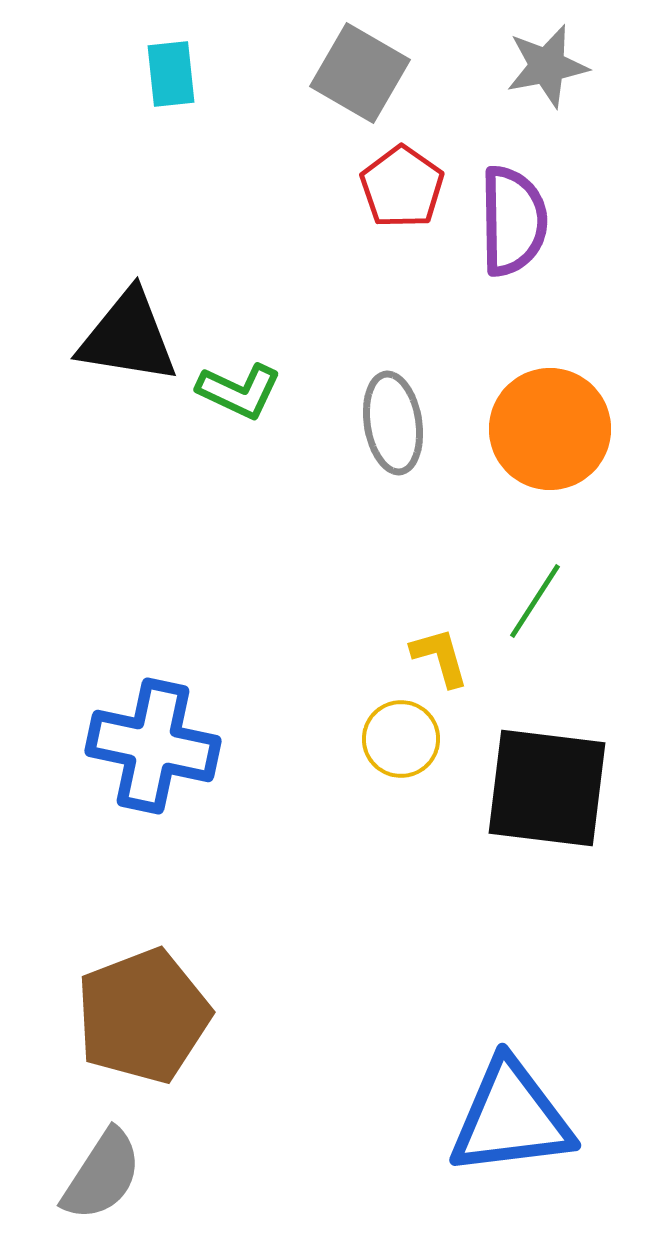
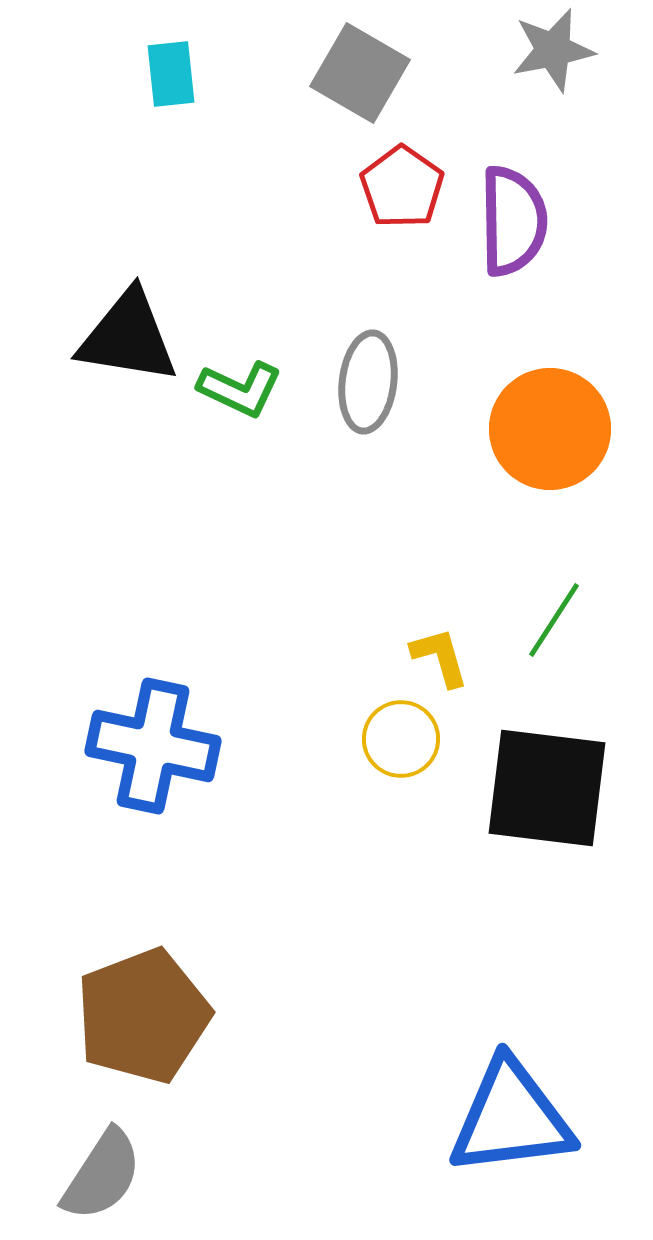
gray star: moved 6 px right, 16 px up
green L-shape: moved 1 px right, 2 px up
gray ellipse: moved 25 px left, 41 px up; rotated 16 degrees clockwise
green line: moved 19 px right, 19 px down
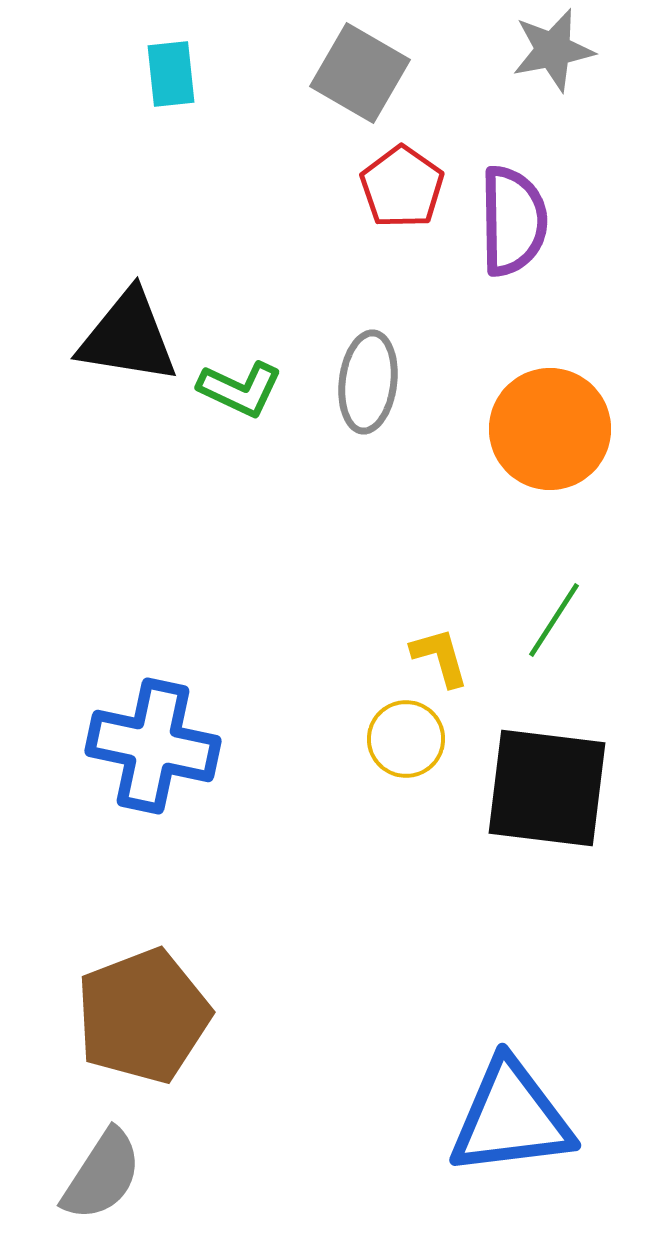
yellow circle: moved 5 px right
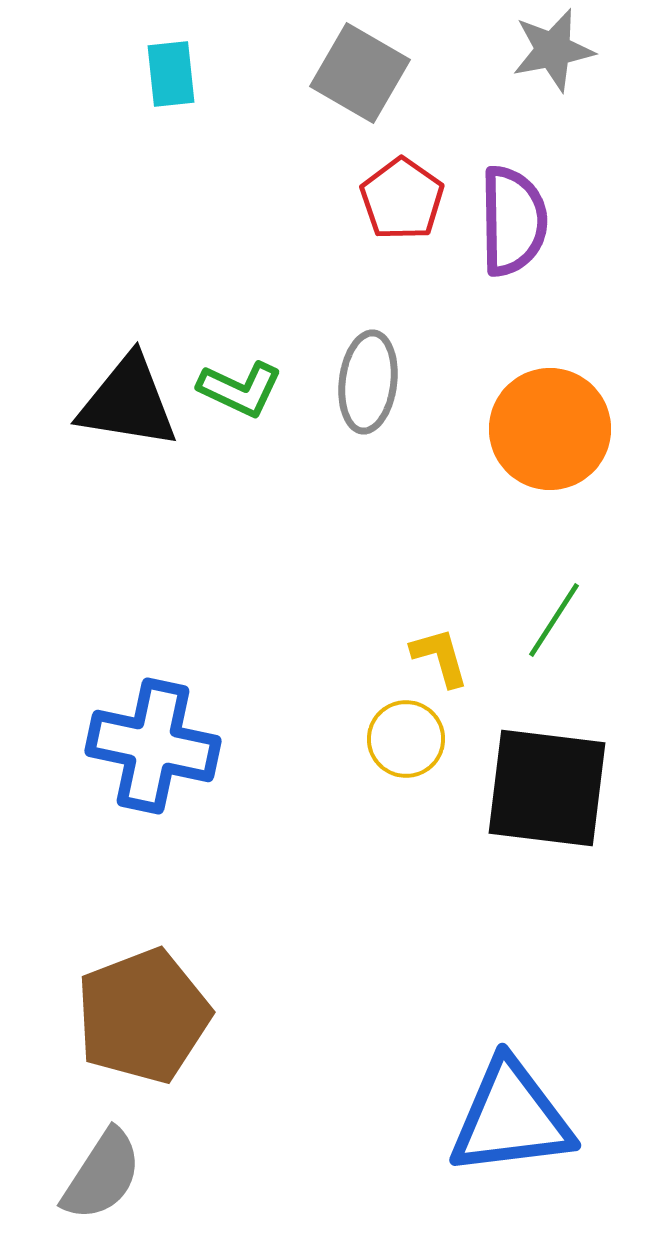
red pentagon: moved 12 px down
black triangle: moved 65 px down
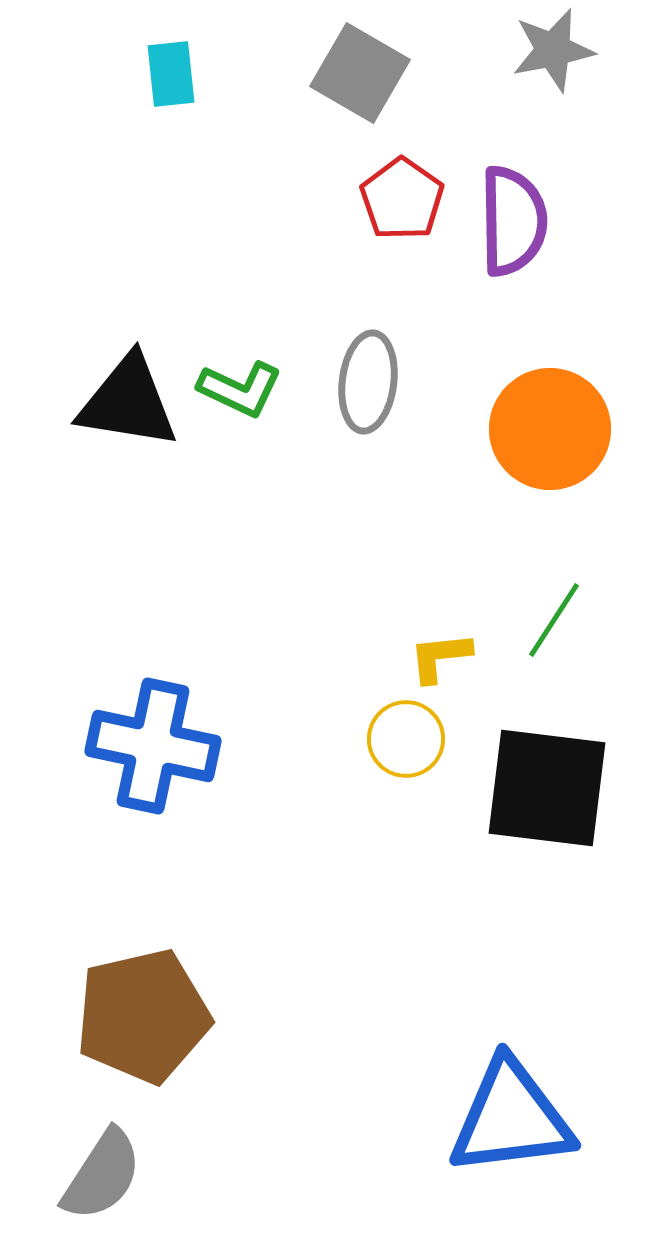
yellow L-shape: rotated 80 degrees counterclockwise
brown pentagon: rotated 8 degrees clockwise
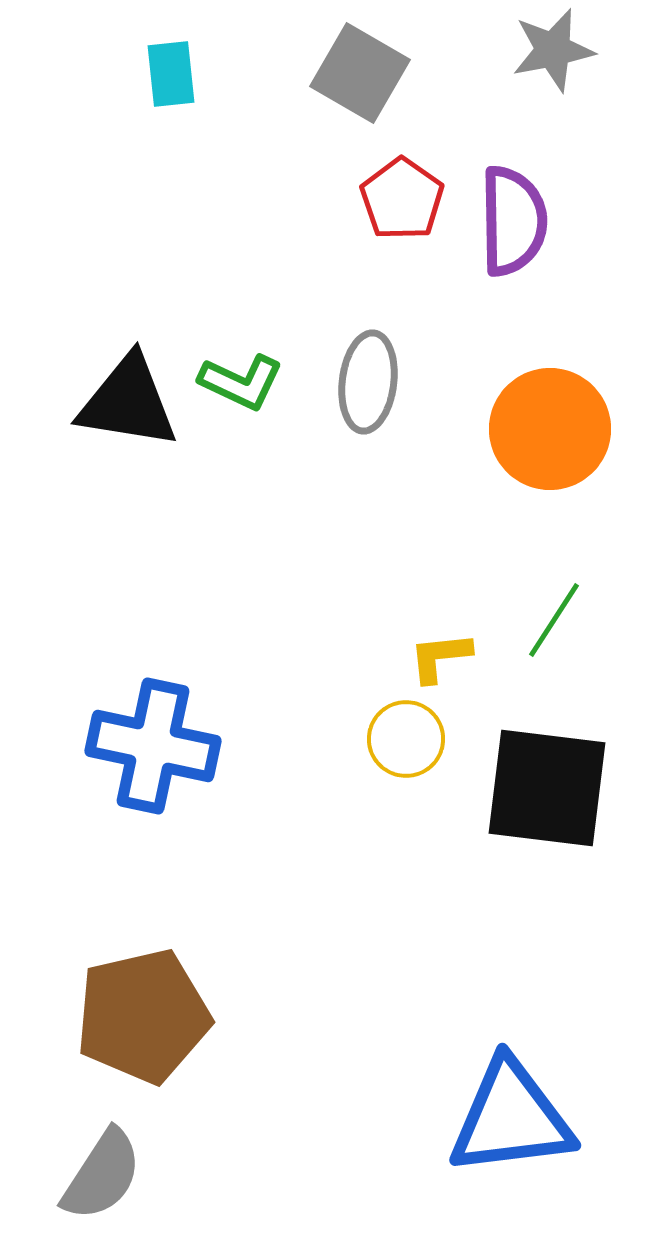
green L-shape: moved 1 px right, 7 px up
